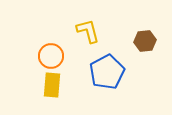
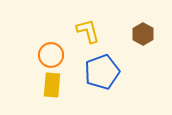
brown hexagon: moved 2 px left, 7 px up; rotated 25 degrees counterclockwise
orange circle: moved 1 px up
blue pentagon: moved 5 px left; rotated 8 degrees clockwise
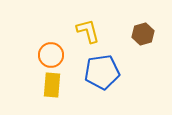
brown hexagon: rotated 15 degrees clockwise
blue pentagon: rotated 12 degrees clockwise
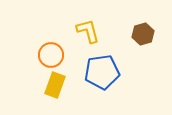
yellow rectangle: moved 3 px right; rotated 15 degrees clockwise
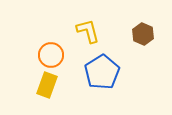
brown hexagon: rotated 20 degrees counterclockwise
blue pentagon: rotated 24 degrees counterclockwise
yellow rectangle: moved 8 px left
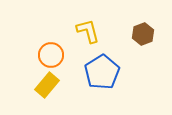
brown hexagon: rotated 15 degrees clockwise
yellow rectangle: rotated 20 degrees clockwise
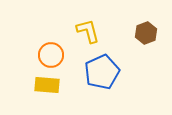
brown hexagon: moved 3 px right, 1 px up
blue pentagon: rotated 8 degrees clockwise
yellow rectangle: rotated 55 degrees clockwise
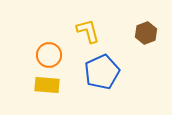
orange circle: moved 2 px left
